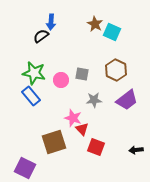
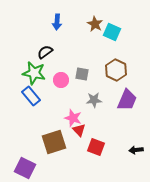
blue arrow: moved 6 px right
black semicircle: moved 4 px right, 16 px down
purple trapezoid: rotated 30 degrees counterclockwise
red triangle: moved 3 px left, 1 px down
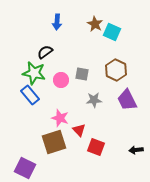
blue rectangle: moved 1 px left, 1 px up
purple trapezoid: rotated 130 degrees clockwise
pink star: moved 13 px left
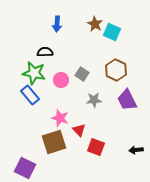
blue arrow: moved 2 px down
black semicircle: rotated 35 degrees clockwise
gray square: rotated 24 degrees clockwise
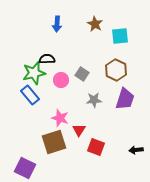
cyan square: moved 8 px right, 4 px down; rotated 30 degrees counterclockwise
black semicircle: moved 2 px right, 7 px down
green star: rotated 25 degrees counterclockwise
purple trapezoid: moved 2 px left, 1 px up; rotated 135 degrees counterclockwise
red triangle: rotated 16 degrees clockwise
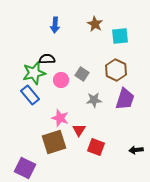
blue arrow: moved 2 px left, 1 px down
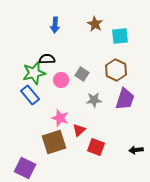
red triangle: rotated 16 degrees clockwise
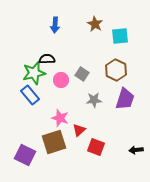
purple square: moved 13 px up
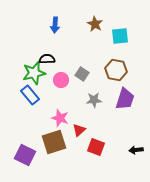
brown hexagon: rotated 15 degrees counterclockwise
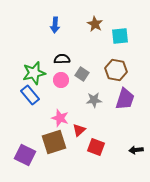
black semicircle: moved 15 px right
